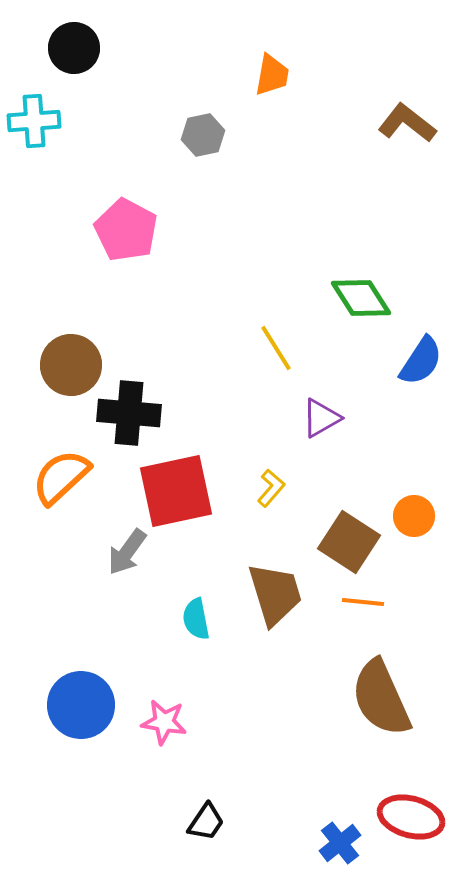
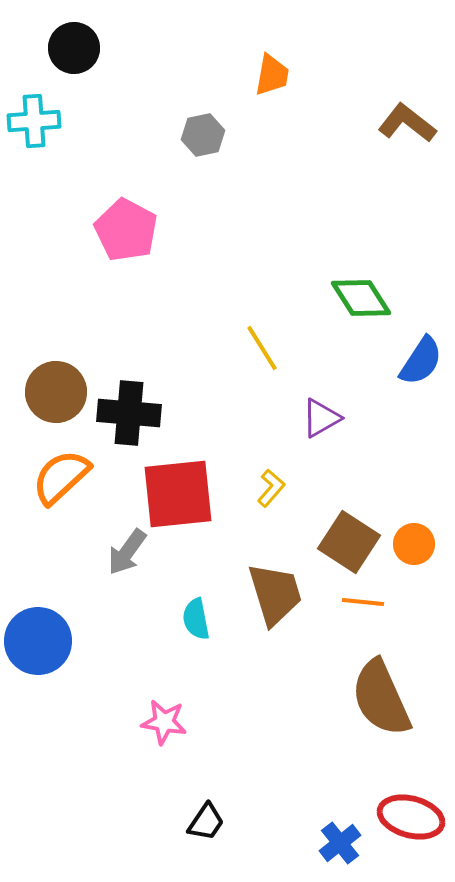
yellow line: moved 14 px left
brown circle: moved 15 px left, 27 px down
red square: moved 2 px right, 3 px down; rotated 6 degrees clockwise
orange circle: moved 28 px down
blue circle: moved 43 px left, 64 px up
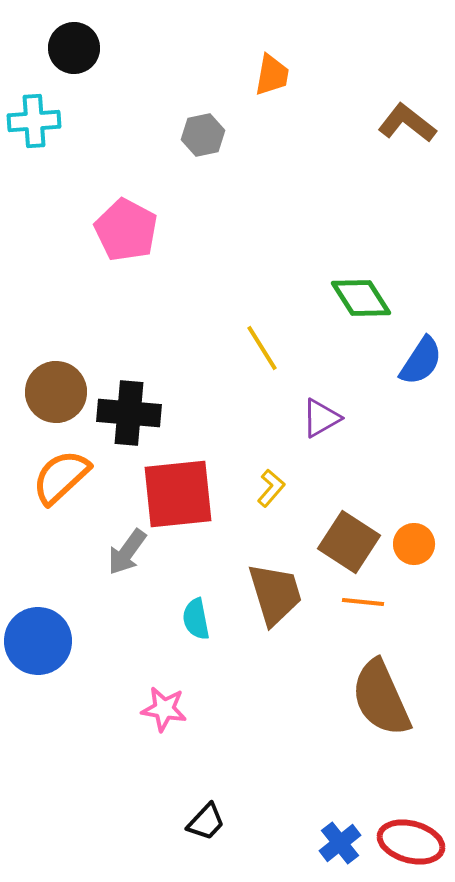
pink star: moved 13 px up
red ellipse: moved 25 px down
black trapezoid: rotated 9 degrees clockwise
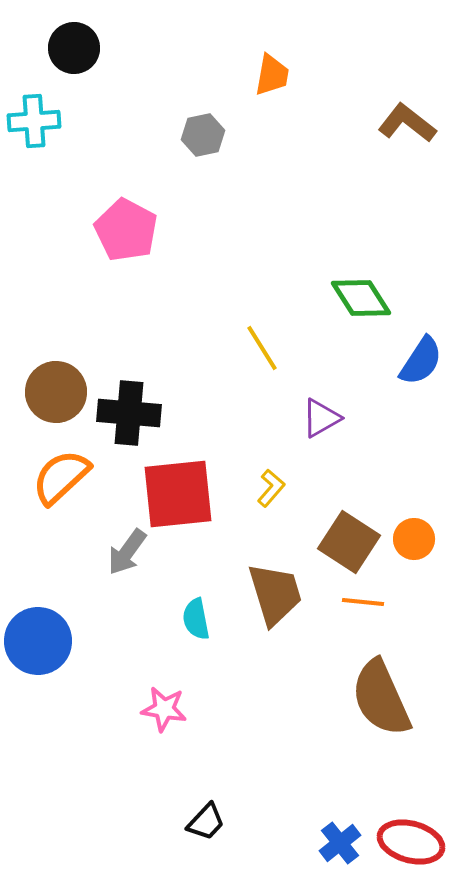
orange circle: moved 5 px up
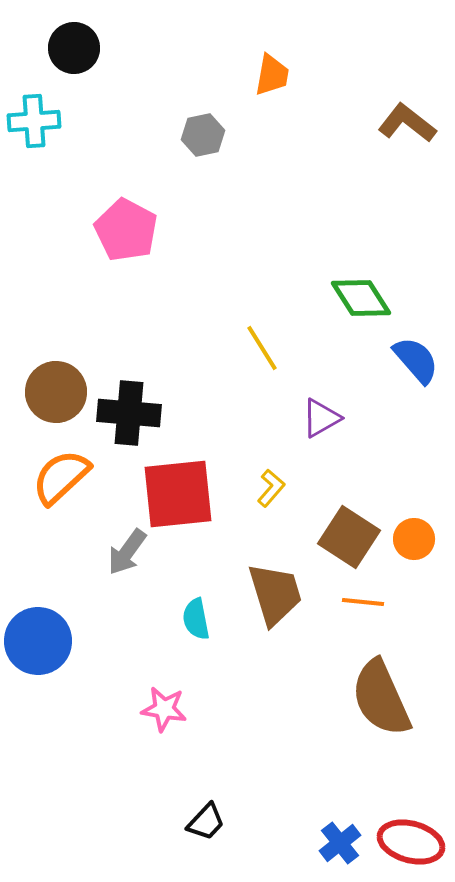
blue semicircle: moved 5 px left, 1 px up; rotated 74 degrees counterclockwise
brown square: moved 5 px up
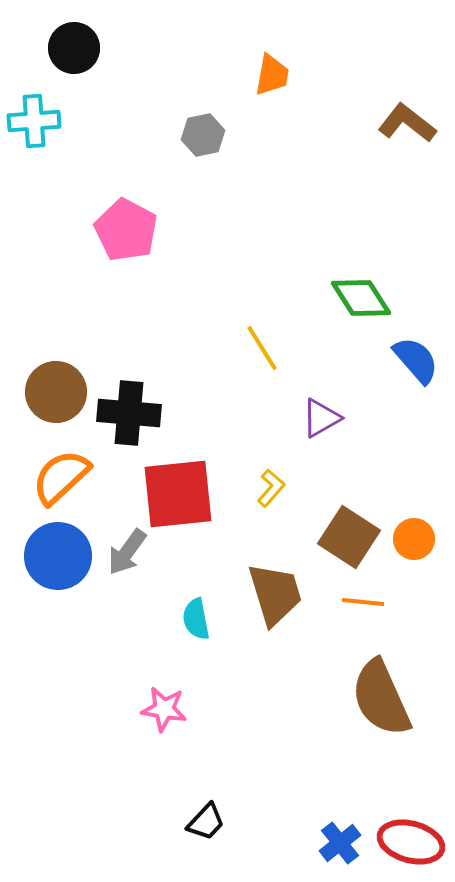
blue circle: moved 20 px right, 85 px up
